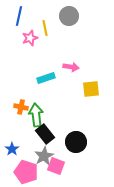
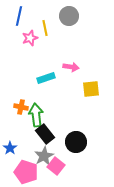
blue star: moved 2 px left, 1 px up
pink square: rotated 18 degrees clockwise
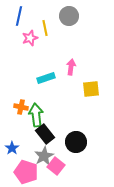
pink arrow: rotated 91 degrees counterclockwise
blue star: moved 2 px right
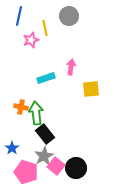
pink star: moved 1 px right, 2 px down
green arrow: moved 2 px up
black circle: moved 26 px down
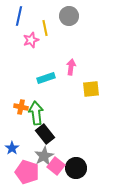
pink pentagon: moved 1 px right
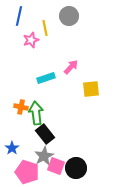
pink arrow: rotated 35 degrees clockwise
pink square: rotated 18 degrees counterclockwise
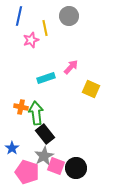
yellow square: rotated 30 degrees clockwise
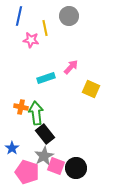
pink star: rotated 28 degrees clockwise
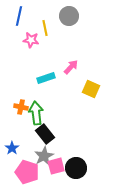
pink square: rotated 36 degrees counterclockwise
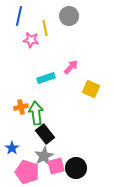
orange cross: rotated 24 degrees counterclockwise
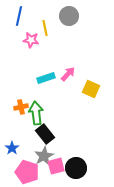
pink arrow: moved 3 px left, 7 px down
